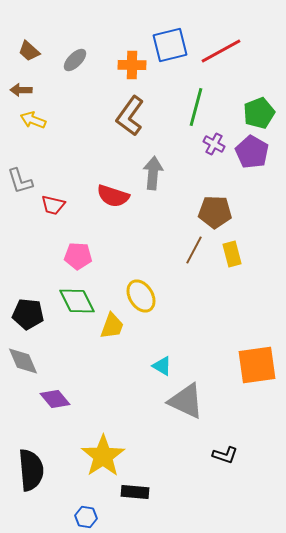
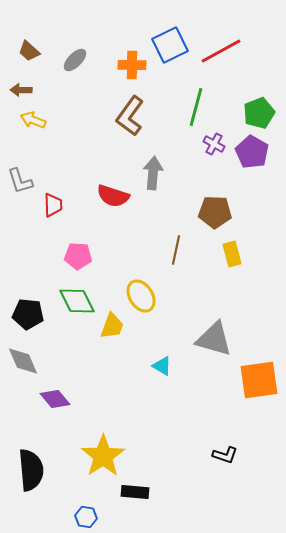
blue square: rotated 12 degrees counterclockwise
red trapezoid: rotated 105 degrees counterclockwise
brown line: moved 18 px left; rotated 16 degrees counterclockwise
orange square: moved 2 px right, 15 px down
gray triangle: moved 28 px right, 62 px up; rotated 9 degrees counterclockwise
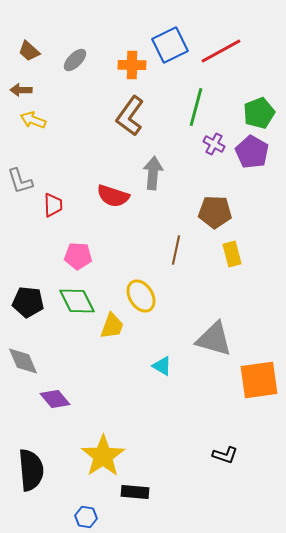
black pentagon: moved 12 px up
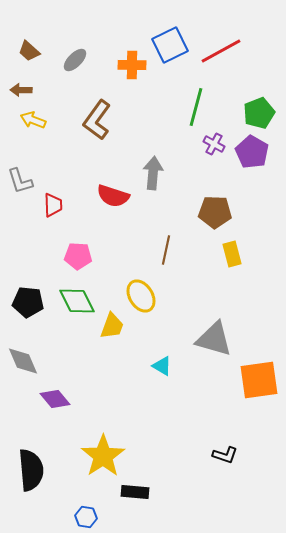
brown L-shape: moved 33 px left, 4 px down
brown line: moved 10 px left
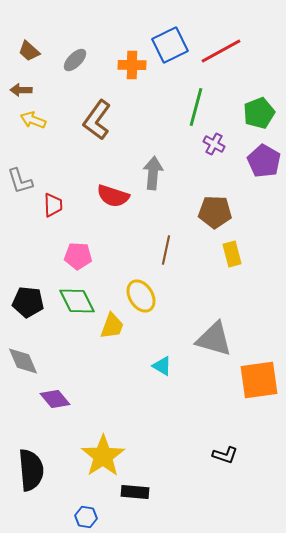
purple pentagon: moved 12 px right, 9 px down
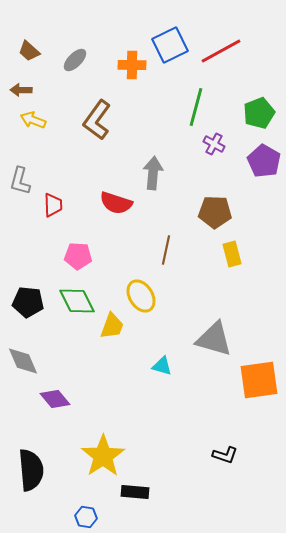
gray L-shape: rotated 32 degrees clockwise
red semicircle: moved 3 px right, 7 px down
cyan triangle: rotated 15 degrees counterclockwise
